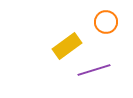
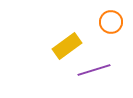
orange circle: moved 5 px right
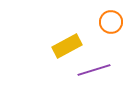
yellow rectangle: rotated 8 degrees clockwise
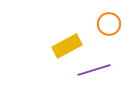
orange circle: moved 2 px left, 2 px down
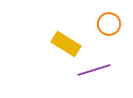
yellow rectangle: moved 1 px left, 2 px up; rotated 60 degrees clockwise
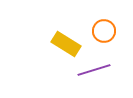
orange circle: moved 5 px left, 7 px down
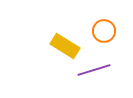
yellow rectangle: moved 1 px left, 2 px down
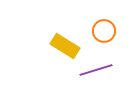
purple line: moved 2 px right
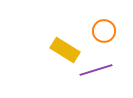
yellow rectangle: moved 4 px down
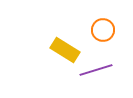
orange circle: moved 1 px left, 1 px up
